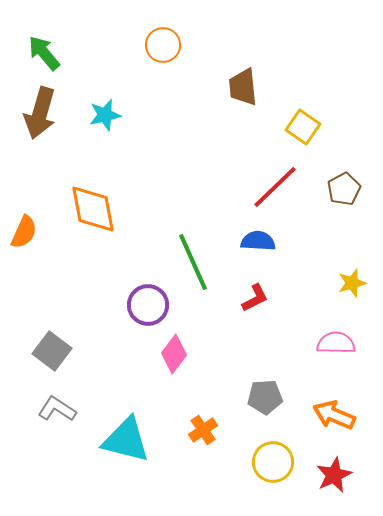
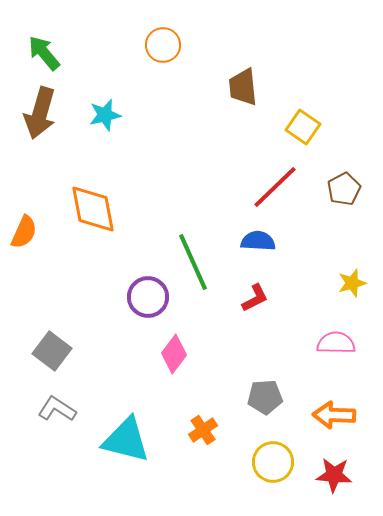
purple circle: moved 8 px up
orange arrow: rotated 21 degrees counterclockwise
red star: rotated 30 degrees clockwise
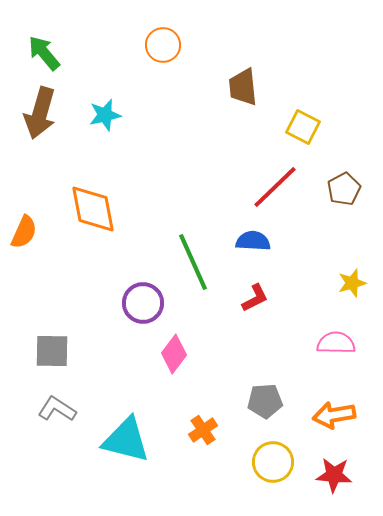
yellow square: rotated 8 degrees counterclockwise
blue semicircle: moved 5 px left
purple circle: moved 5 px left, 6 px down
gray square: rotated 36 degrees counterclockwise
gray pentagon: moved 4 px down
orange arrow: rotated 12 degrees counterclockwise
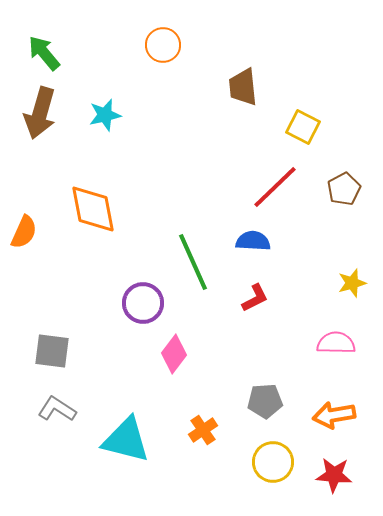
gray square: rotated 6 degrees clockwise
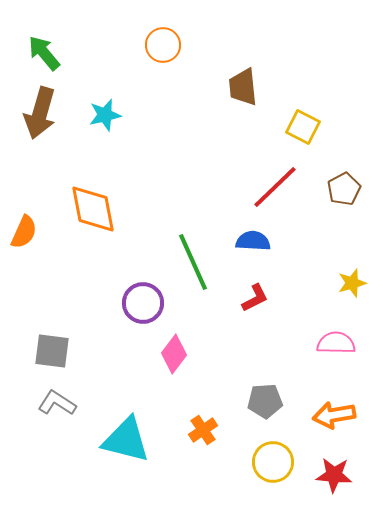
gray L-shape: moved 6 px up
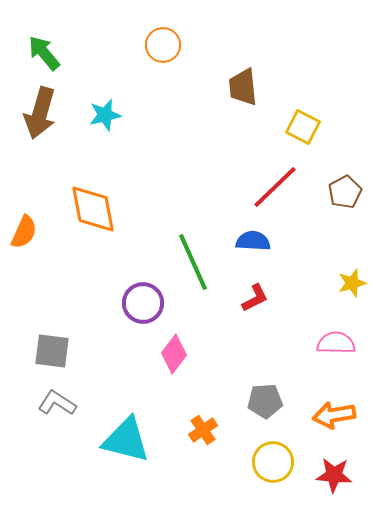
brown pentagon: moved 1 px right, 3 px down
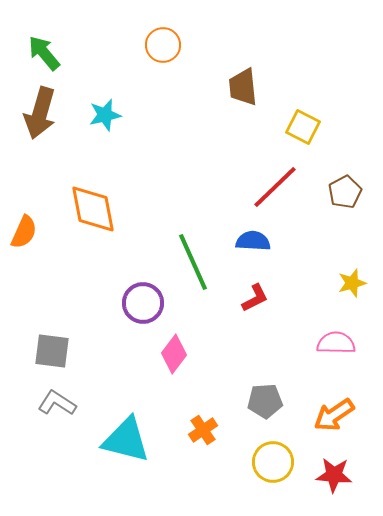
orange arrow: rotated 24 degrees counterclockwise
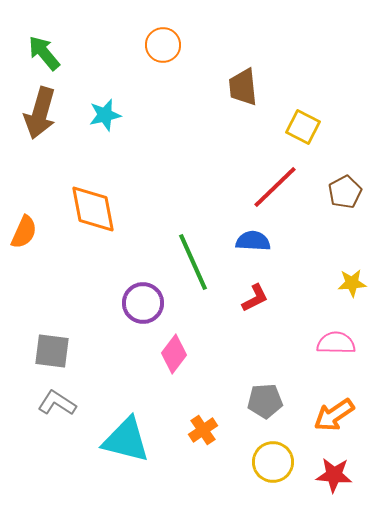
yellow star: rotated 12 degrees clockwise
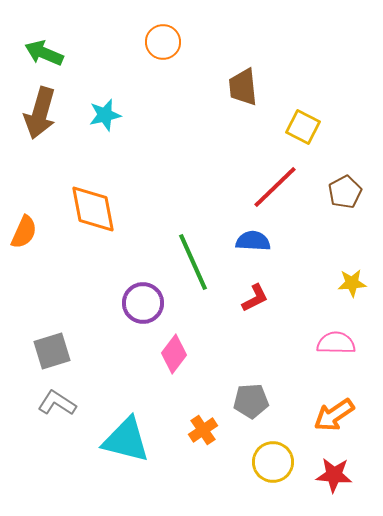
orange circle: moved 3 px up
green arrow: rotated 27 degrees counterclockwise
gray square: rotated 24 degrees counterclockwise
gray pentagon: moved 14 px left
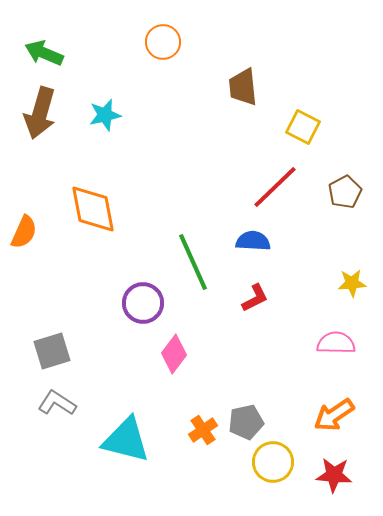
gray pentagon: moved 5 px left, 21 px down; rotated 8 degrees counterclockwise
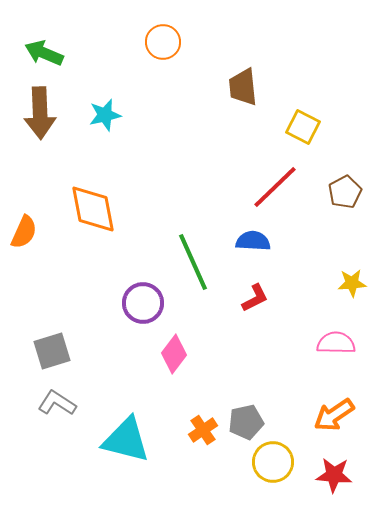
brown arrow: rotated 18 degrees counterclockwise
